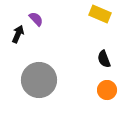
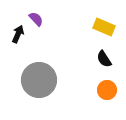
yellow rectangle: moved 4 px right, 13 px down
black semicircle: rotated 12 degrees counterclockwise
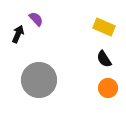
orange circle: moved 1 px right, 2 px up
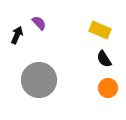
purple semicircle: moved 3 px right, 4 px down
yellow rectangle: moved 4 px left, 3 px down
black arrow: moved 1 px left, 1 px down
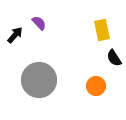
yellow rectangle: moved 2 px right; rotated 55 degrees clockwise
black arrow: moved 2 px left; rotated 18 degrees clockwise
black semicircle: moved 10 px right, 1 px up
orange circle: moved 12 px left, 2 px up
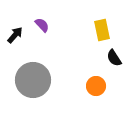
purple semicircle: moved 3 px right, 2 px down
gray circle: moved 6 px left
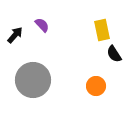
black semicircle: moved 4 px up
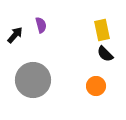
purple semicircle: moved 1 px left; rotated 28 degrees clockwise
black semicircle: moved 9 px left; rotated 12 degrees counterclockwise
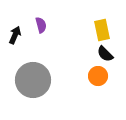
black arrow: rotated 18 degrees counterclockwise
orange circle: moved 2 px right, 10 px up
